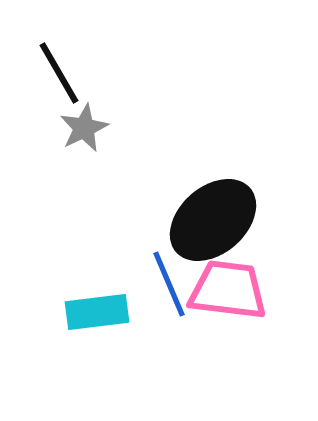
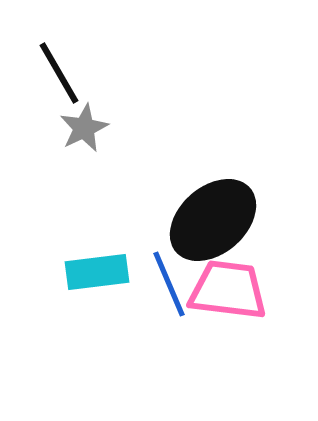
cyan rectangle: moved 40 px up
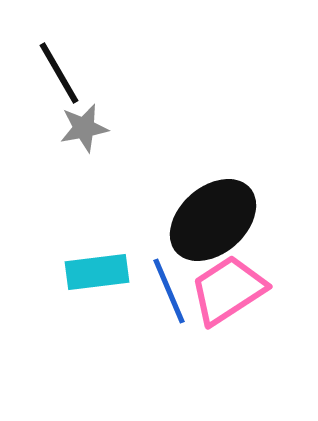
gray star: rotated 15 degrees clockwise
blue line: moved 7 px down
pink trapezoid: rotated 40 degrees counterclockwise
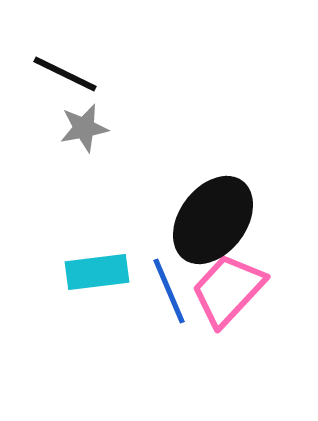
black line: moved 6 px right, 1 px down; rotated 34 degrees counterclockwise
black ellipse: rotated 12 degrees counterclockwise
pink trapezoid: rotated 14 degrees counterclockwise
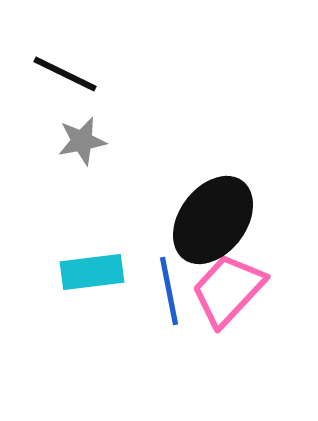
gray star: moved 2 px left, 13 px down
cyan rectangle: moved 5 px left
blue line: rotated 12 degrees clockwise
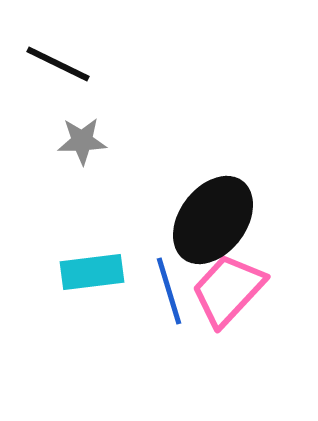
black line: moved 7 px left, 10 px up
gray star: rotated 9 degrees clockwise
blue line: rotated 6 degrees counterclockwise
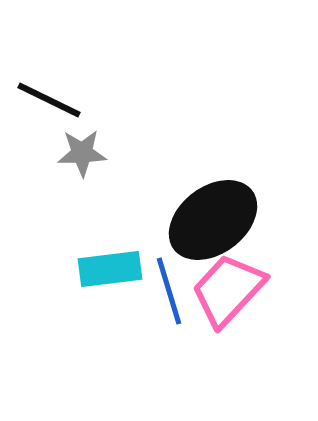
black line: moved 9 px left, 36 px down
gray star: moved 12 px down
black ellipse: rotated 16 degrees clockwise
cyan rectangle: moved 18 px right, 3 px up
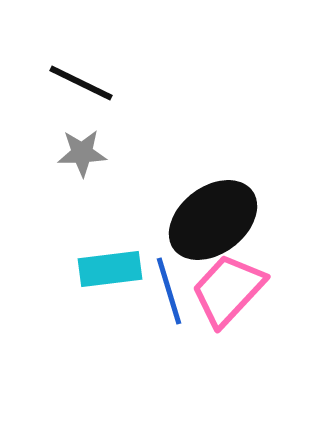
black line: moved 32 px right, 17 px up
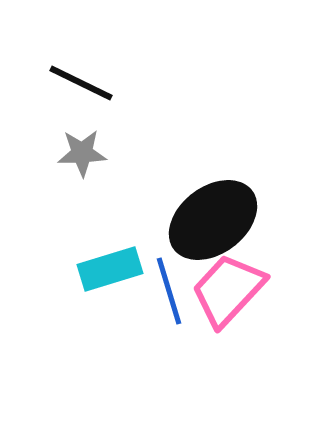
cyan rectangle: rotated 10 degrees counterclockwise
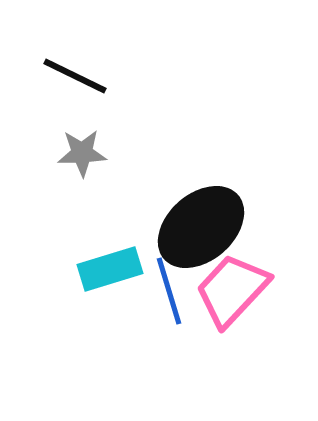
black line: moved 6 px left, 7 px up
black ellipse: moved 12 px left, 7 px down; rotated 4 degrees counterclockwise
pink trapezoid: moved 4 px right
